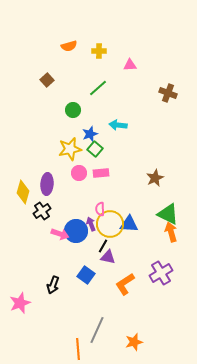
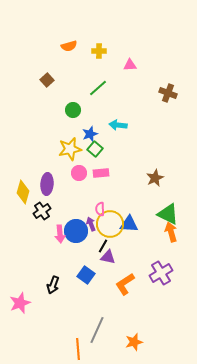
pink arrow: rotated 66 degrees clockwise
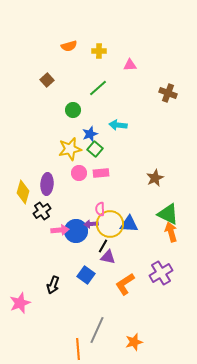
purple arrow: rotated 72 degrees counterclockwise
pink arrow: moved 4 px up; rotated 90 degrees counterclockwise
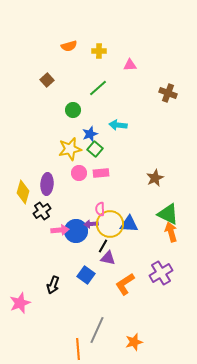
purple triangle: moved 1 px down
